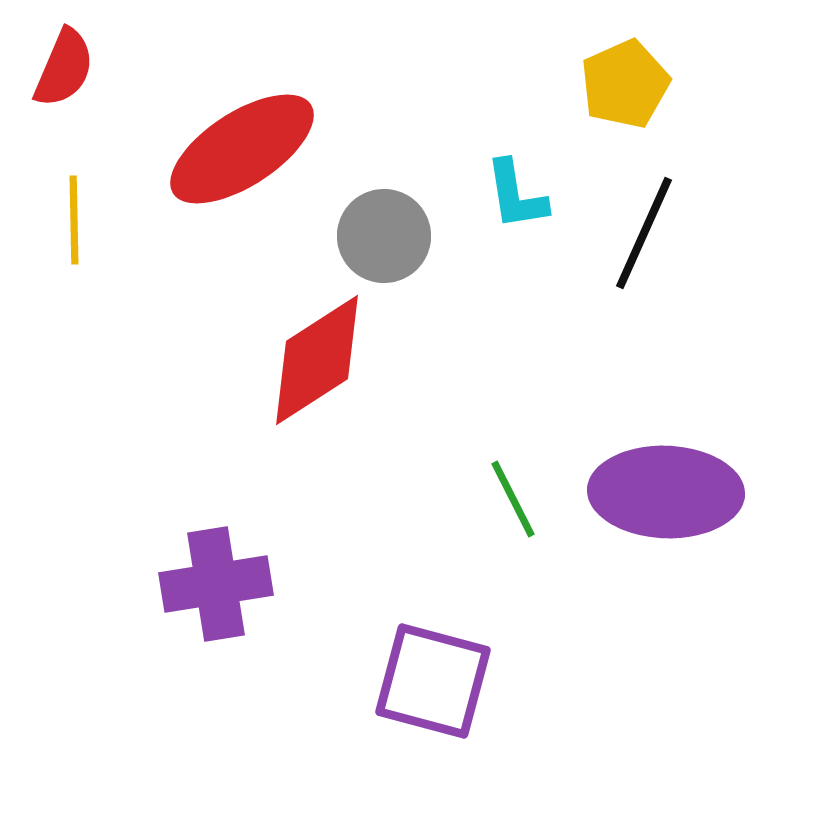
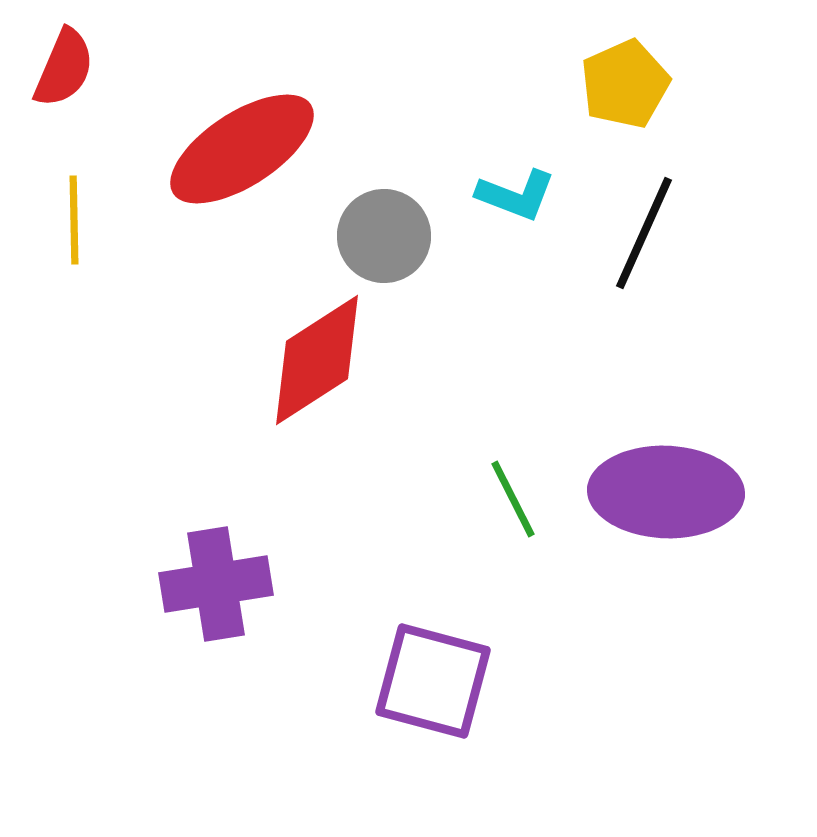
cyan L-shape: rotated 60 degrees counterclockwise
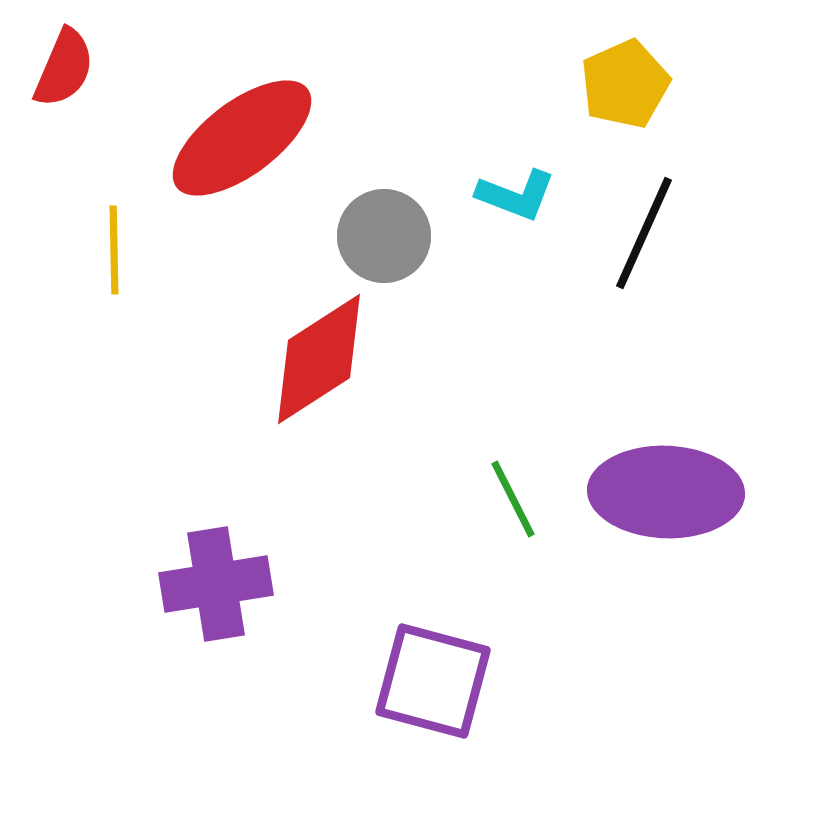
red ellipse: moved 11 px up; rotated 4 degrees counterclockwise
yellow line: moved 40 px right, 30 px down
red diamond: moved 2 px right, 1 px up
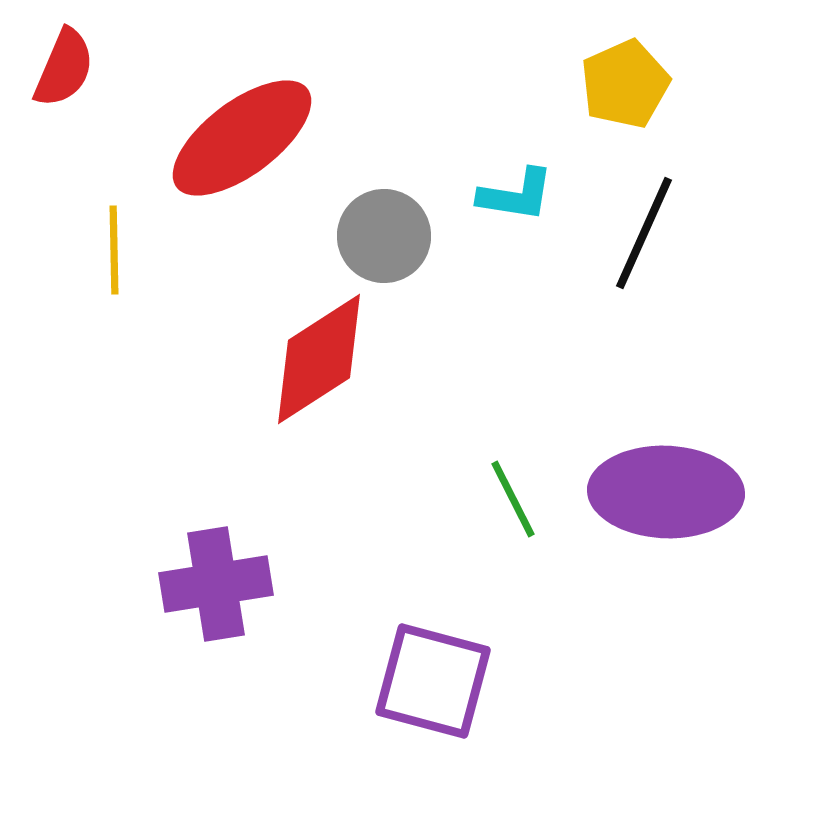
cyan L-shape: rotated 12 degrees counterclockwise
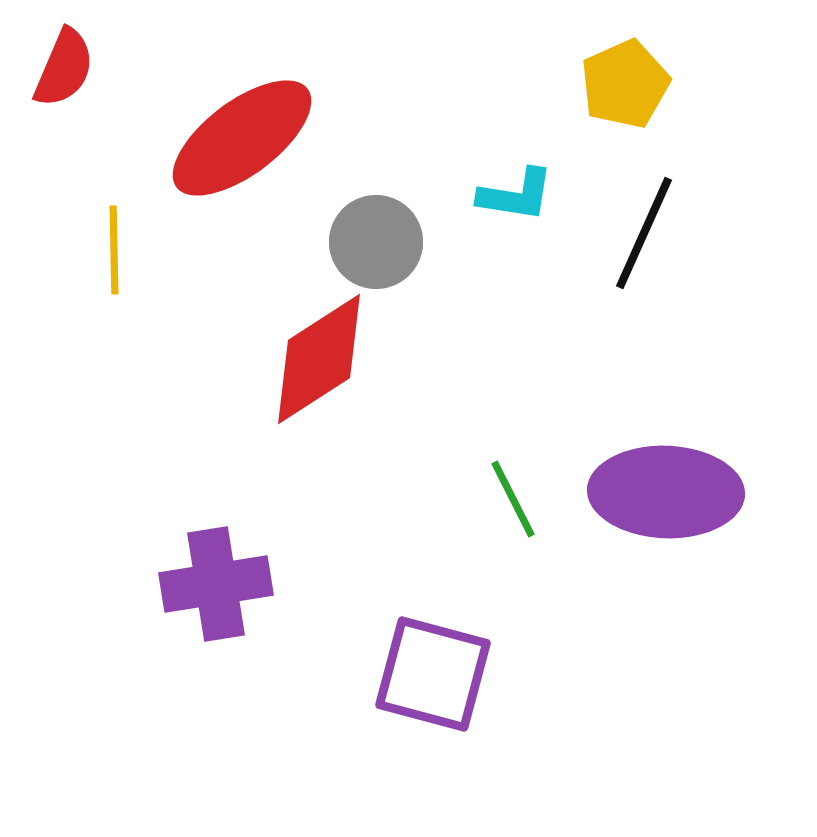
gray circle: moved 8 px left, 6 px down
purple square: moved 7 px up
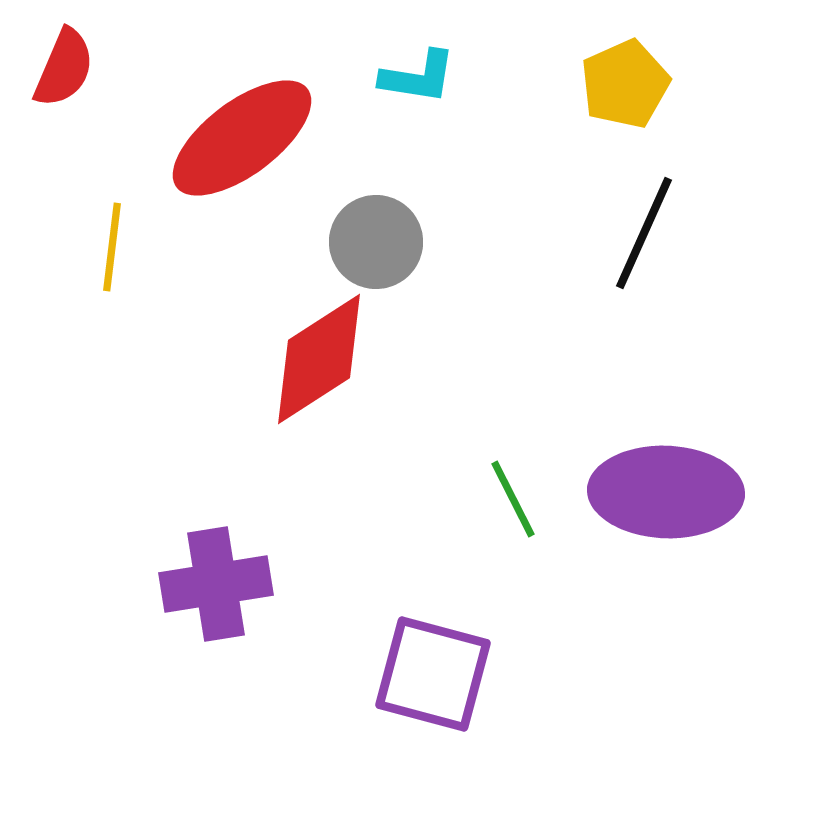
cyan L-shape: moved 98 px left, 118 px up
yellow line: moved 2 px left, 3 px up; rotated 8 degrees clockwise
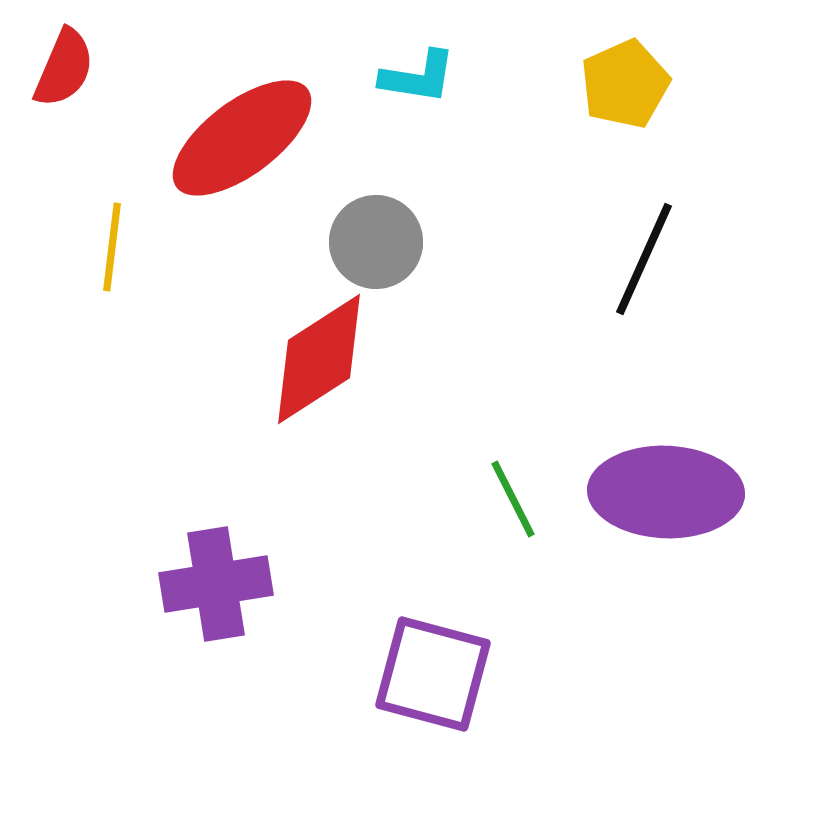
black line: moved 26 px down
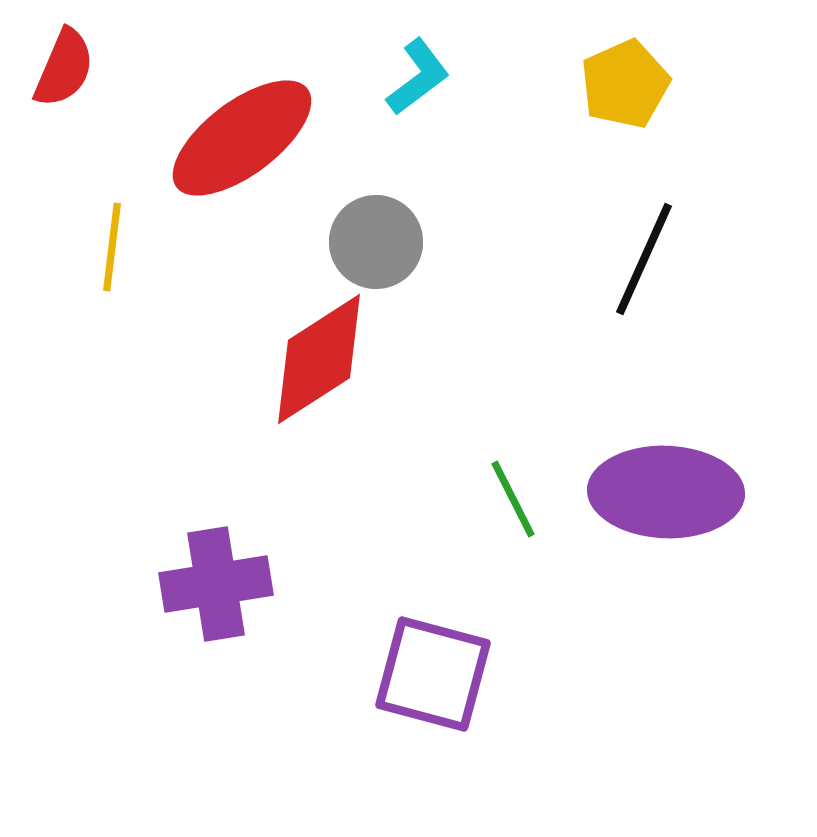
cyan L-shape: rotated 46 degrees counterclockwise
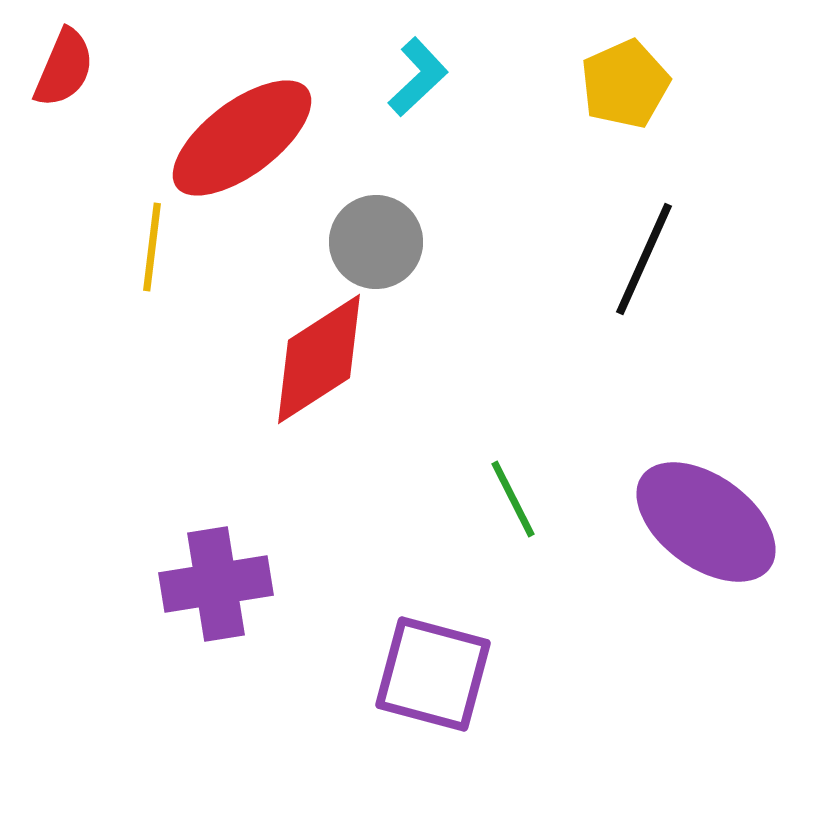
cyan L-shape: rotated 6 degrees counterclockwise
yellow line: moved 40 px right
purple ellipse: moved 40 px right, 30 px down; rotated 34 degrees clockwise
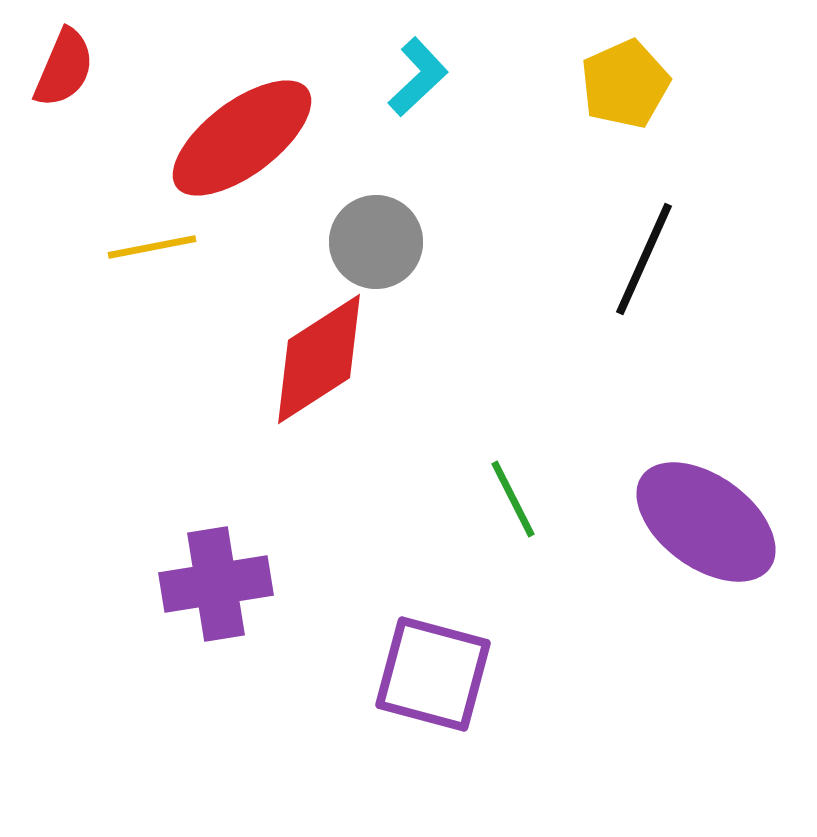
yellow line: rotated 72 degrees clockwise
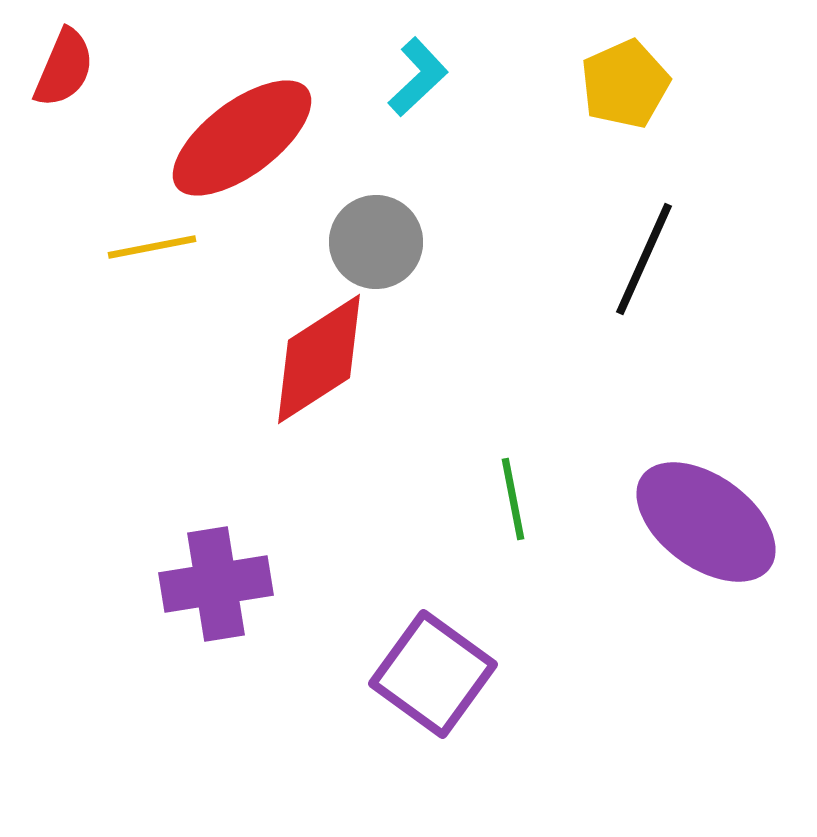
green line: rotated 16 degrees clockwise
purple square: rotated 21 degrees clockwise
